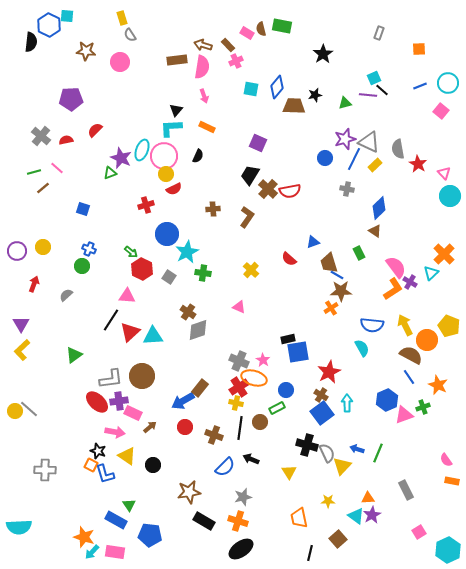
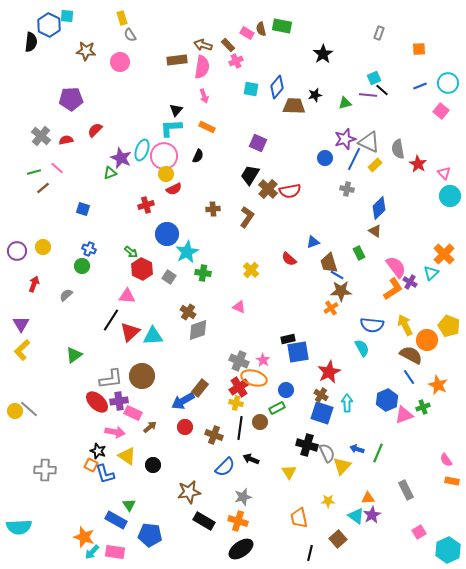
blue square at (322, 413): rotated 35 degrees counterclockwise
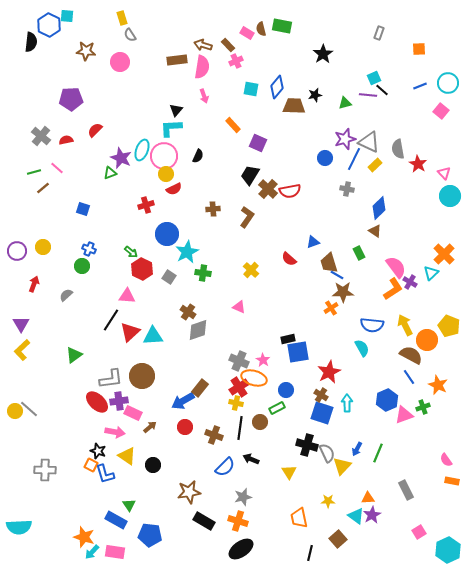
orange rectangle at (207, 127): moved 26 px right, 2 px up; rotated 21 degrees clockwise
brown star at (341, 291): moved 2 px right, 1 px down
blue arrow at (357, 449): rotated 80 degrees counterclockwise
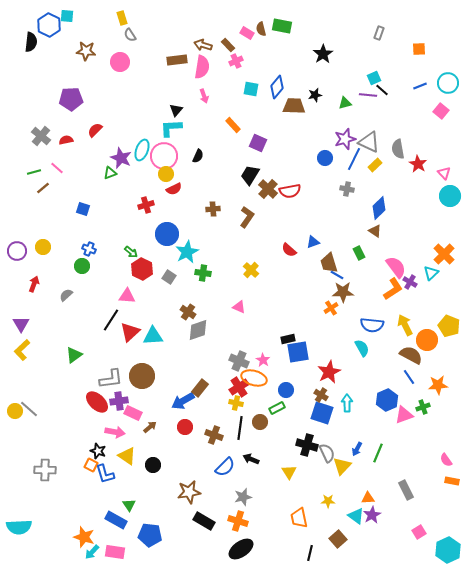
red semicircle at (289, 259): moved 9 px up
orange star at (438, 385): rotated 30 degrees counterclockwise
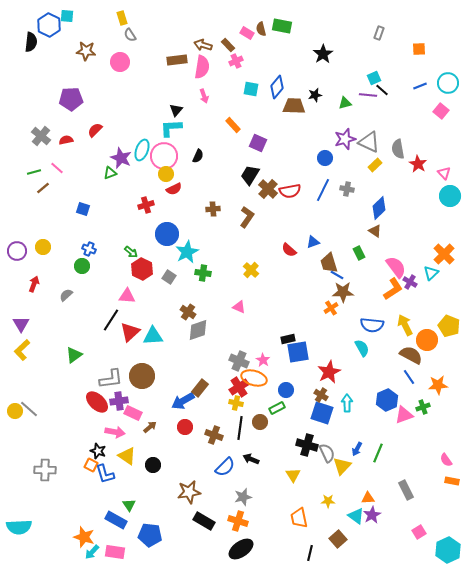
blue line at (354, 159): moved 31 px left, 31 px down
yellow triangle at (289, 472): moved 4 px right, 3 px down
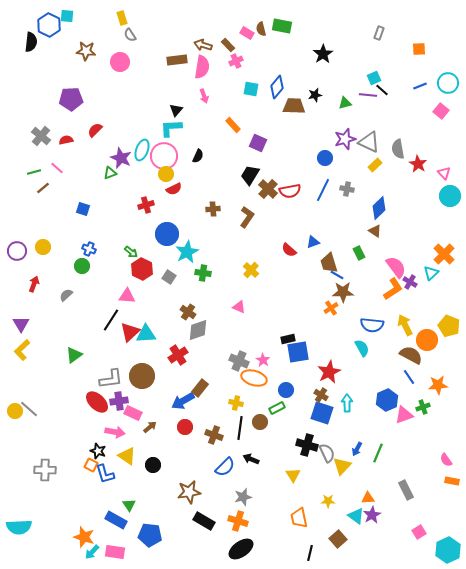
cyan triangle at (153, 336): moved 7 px left, 2 px up
red cross at (239, 387): moved 61 px left, 32 px up
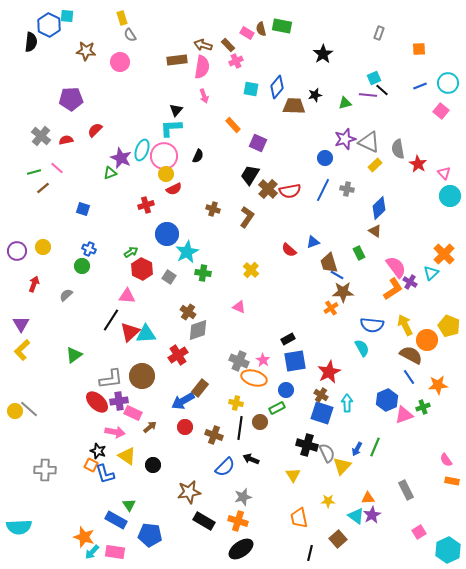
brown cross at (213, 209): rotated 24 degrees clockwise
green arrow at (131, 252): rotated 72 degrees counterclockwise
black rectangle at (288, 339): rotated 16 degrees counterclockwise
blue square at (298, 352): moved 3 px left, 9 px down
green line at (378, 453): moved 3 px left, 6 px up
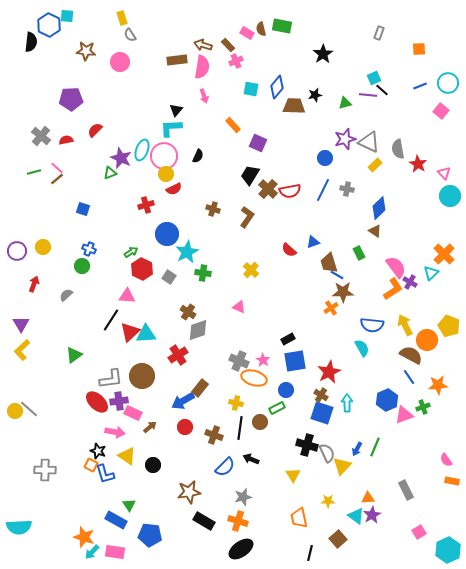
brown line at (43, 188): moved 14 px right, 9 px up
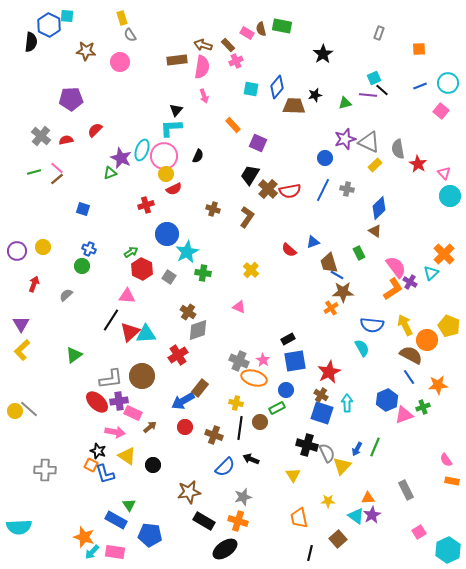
black ellipse at (241, 549): moved 16 px left
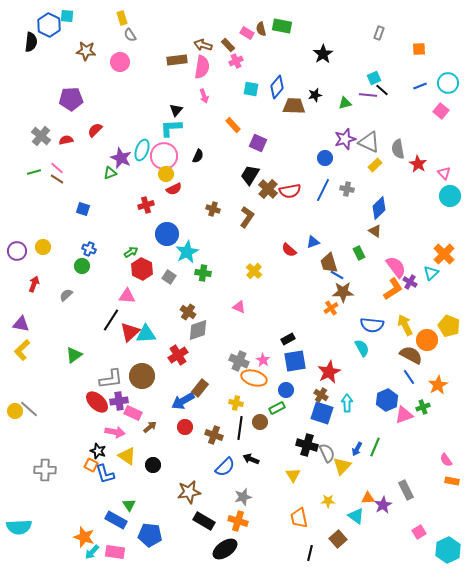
brown line at (57, 179): rotated 72 degrees clockwise
yellow cross at (251, 270): moved 3 px right, 1 px down
purple triangle at (21, 324): rotated 48 degrees counterclockwise
orange star at (438, 385): rotated 24 degrees counterclockwise
purple star at (372, 515): moved 11 px right, 10 px up
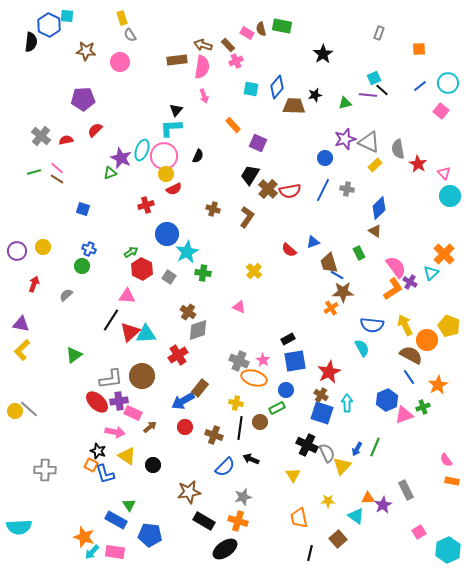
blue line at (420, 86): rotated 16 degrees counterclockwise
purple pentagon at (71, 99): moved 12 px right
black cross at (307, 445): rotated 10 degrees clockwise
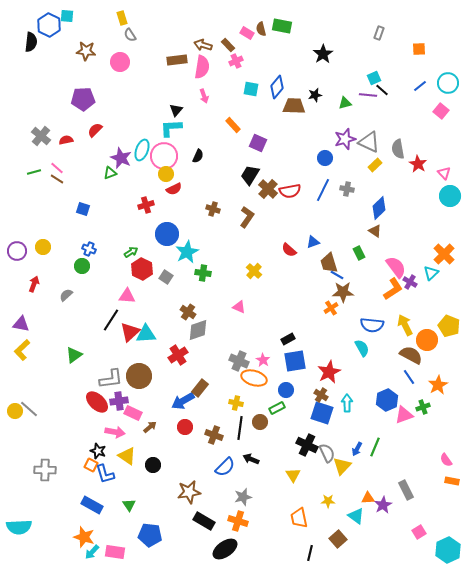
gray square at (169, 277): moved 3 px left
brown circle at (142, 376): moved 3 px left
blue rectangle at (116, 520): moved 24 px left, 15 px up
